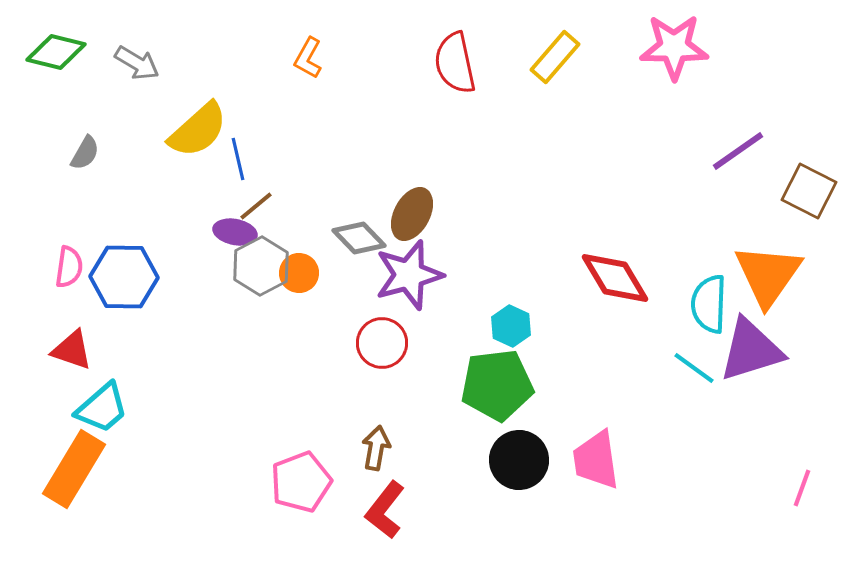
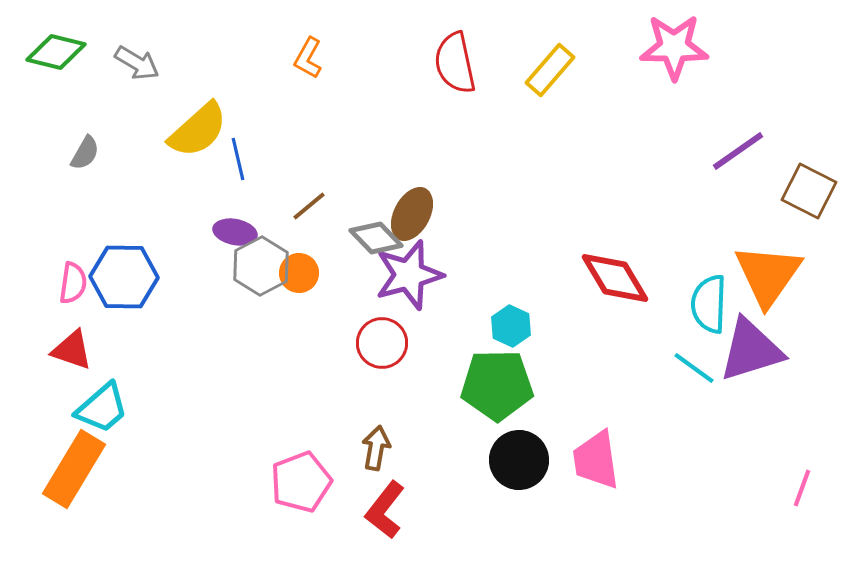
yellow rectangle: moved 5 px left, 13 px down
brown line: moved 53 px right
gray diamond: moved 17 px right
pink semicircle: moved 4 px right, 16 px down
green pentagon: rotated 6 degrees clockwise
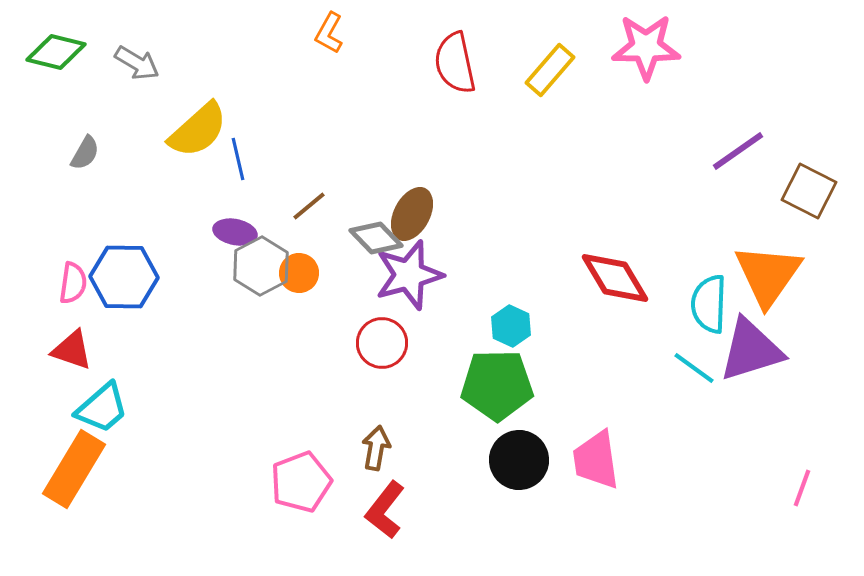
pink star: moved 28 px left
orange L-shape: moved 21 px right, 25 px up
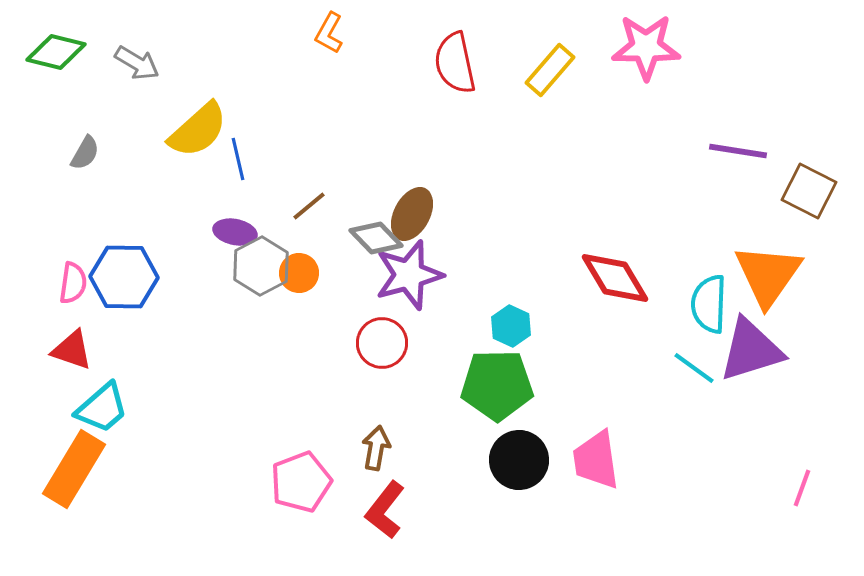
purple line: rotated 44 degrees clockwise
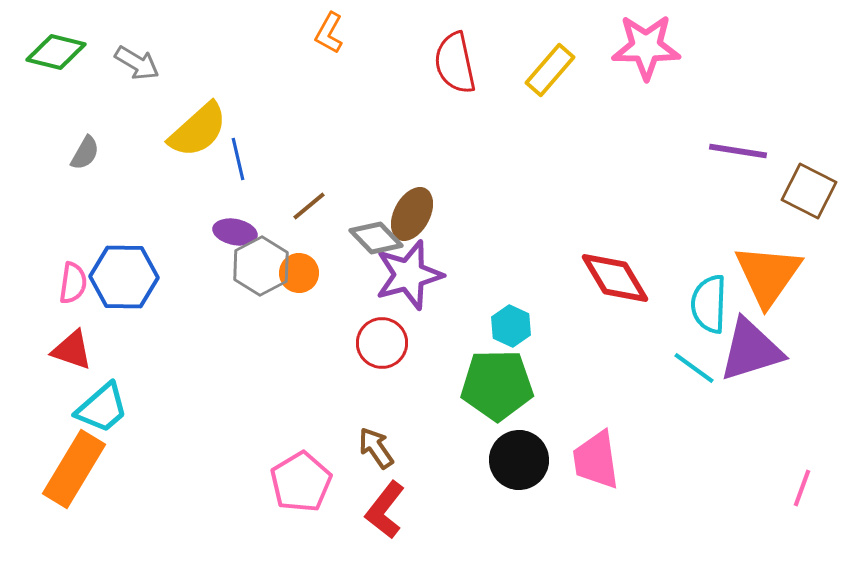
brown arrow: rotated 45 degrees counterclockwise
pink pentagon: rotated 10 degrees counterclockwise
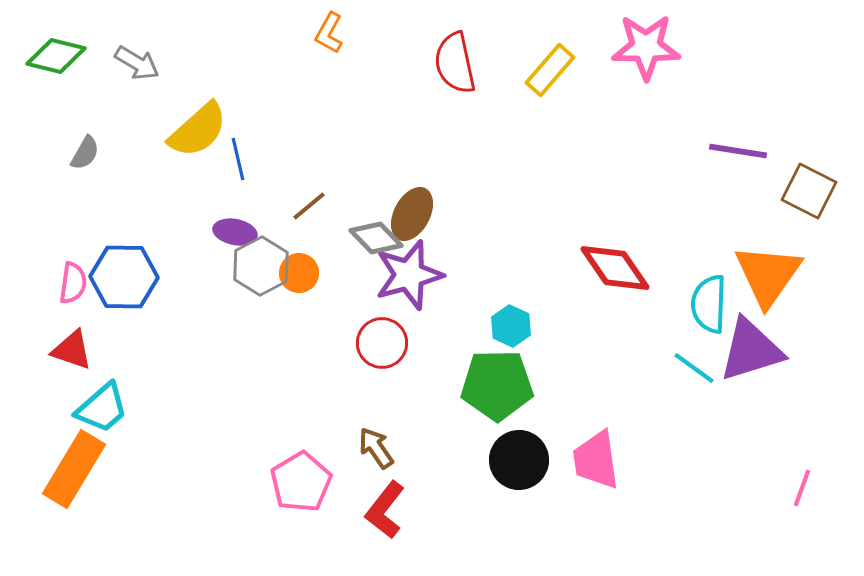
green diamond: moved 4 px down
red diamond: moved 10 px up; rotated 4 degrees counterclockwise
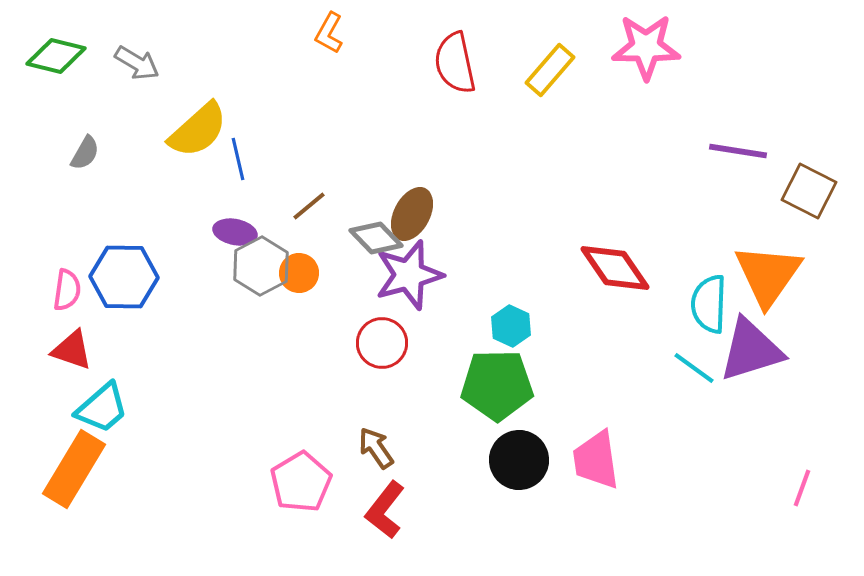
pink semicircle: moved 6 px left, 7 px down
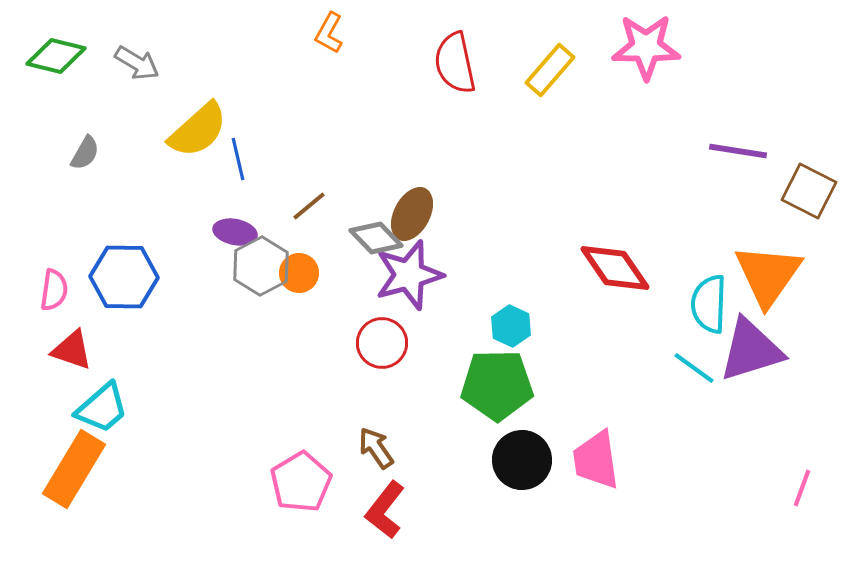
pink semicircle: moved 13 px left
black circle: moved 3 px right
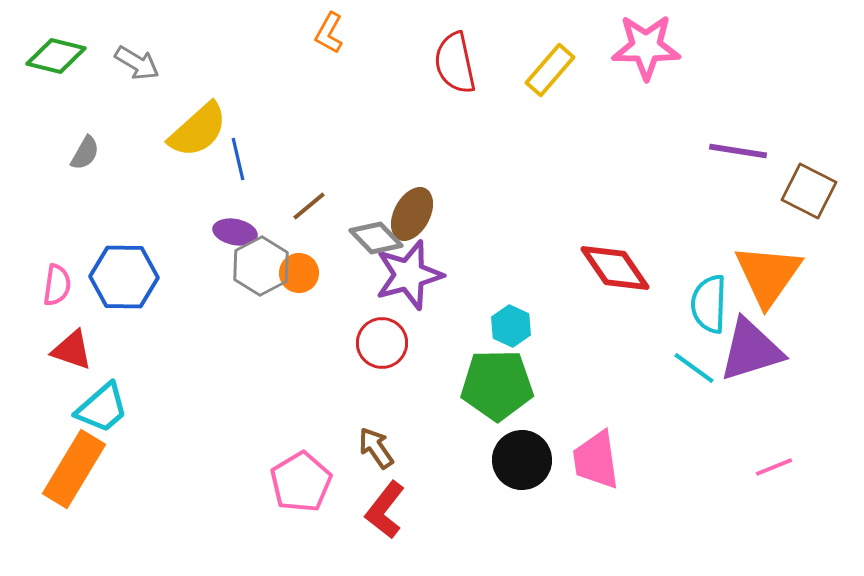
pink semicircle: moved 3 px right, 5 px up
pink line: moved 28 px left, 21 px up; rotated 48 degrees clockwise
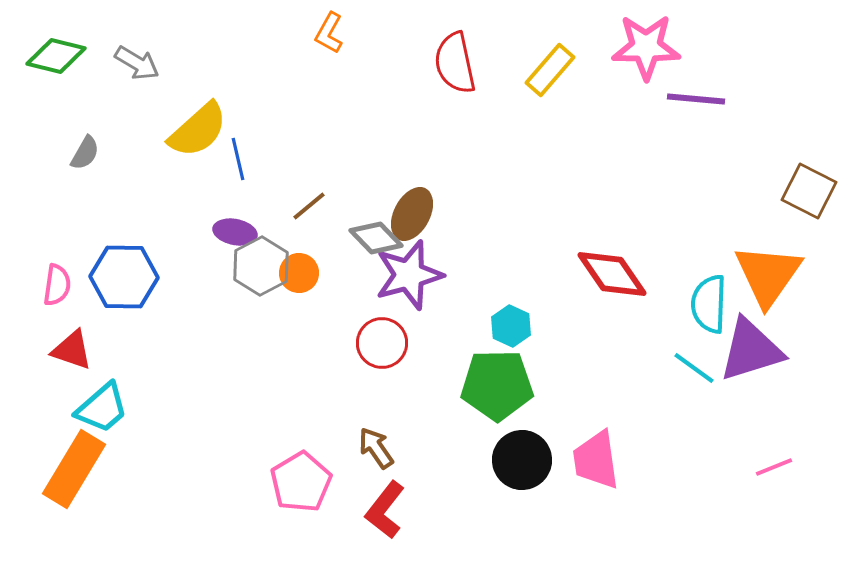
purple line: moved 42 px left, 52 px up; rotated 4 degrees counterclockwise
red diamond: moved 3 px left, 6 px down
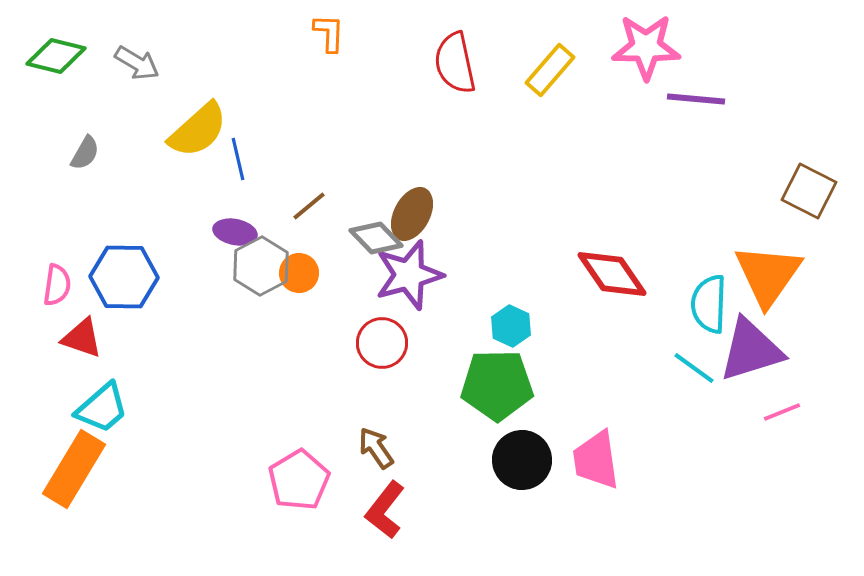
orange L-shape: rotated 153 degrees clockwise
red triangle: moved 10 px right, 12 px up
pink line: moved 8 px right, 55 px up
pink pentagon: moved 2 px left, 2 px up
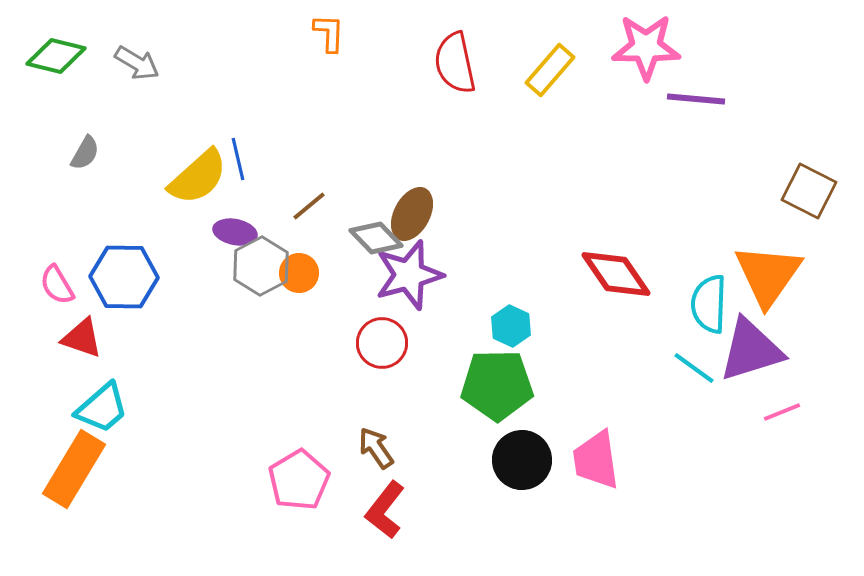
yellow semicircle: moved 47 px down
red diamond: moved 4 px right
pink semicircle: rotated 141 degrees clockwise
